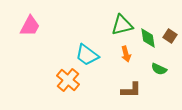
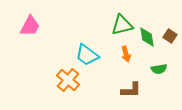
green diamond: moved 1 px left, 1 px up
green semicircle: rotated 35 degrees counterclockwise
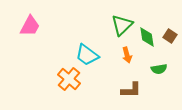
green triangle: rotated 30 degrees counterclockwise
orange arrow: moved 1 px right, 1 px down
orange cross: moved 1 px right, 1 px up
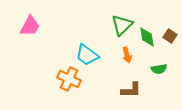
orange cross: rotated 15 degrees counterclockwise
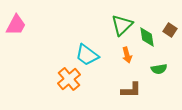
pink trapezoid: moved 14 px left, 1 px up
brown square: moved 6 px up
orange cross: rotated 25 degrees clockwise
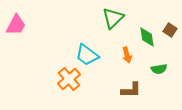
green triangle: moved 9 px left, 7 px up
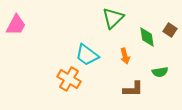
orange arrow: moved 2 px left, 1 px down
green semicircle: moved 1 px right, 3 px down
orange cross: rotated 20 degrees counterclockwise
brown L-shape: moved 2 px right, 1 px up
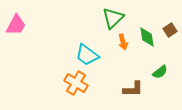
brown square: rotated 24 degrees clockwise
orange arrow: moved 2 px left, 14 px up
green semicircle: rotated 28 degrees counterclockwise
orange cross: moved 7 px right, 4 px down
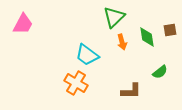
green triangle: moved 1 px right, 1 px up
pink trapezoid: moved 7 px right, 1 px up
brown square: rotated 24 degrees clockwise
orange arrow: moved 1 px left
brown L-shape: moved 2 px left, 2 px down
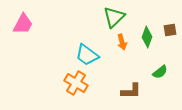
green diamond: rotated 30 degrees clockwise
